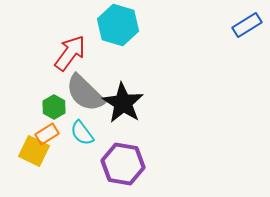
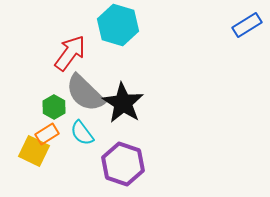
purple hexagon: rotated 9 degrees clockwise
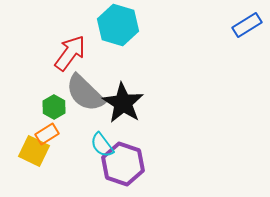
cyan semicircle: moved 20 px right, 12 px down
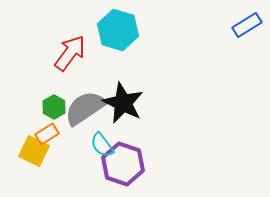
cyan hexagon: moved 5 px down
gray semicircle: moved 15 px down; rotated 102 degrees clockwise
black star: rotated 6 degrees counterclockwise
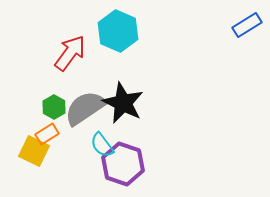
cyan hexagon: moved 1 px down; rotated 6 degrees clockwise
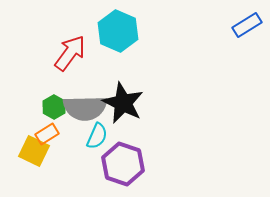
gray semicircle: rotated 147 degrees counterclockwise
cyan semicircle: moved 5 px left, 9 px up; rotated 120 degrees counterclockwise
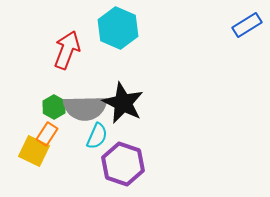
cyan hexagon: moved 3 px up
red arrow: moved 3 px left, 3 px up; rotated 15 degrees counterclockwise
orange rectangle: rotated 25 degrees counterclockwise
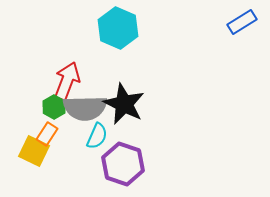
blue rectangle: moved 5 px left, 3 px up
red arrow: moved 31 px down
black star: moved 1 px right, 1 px down
